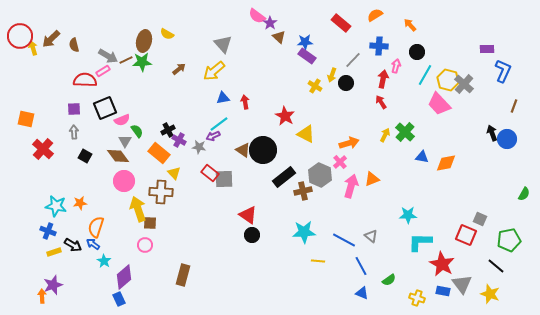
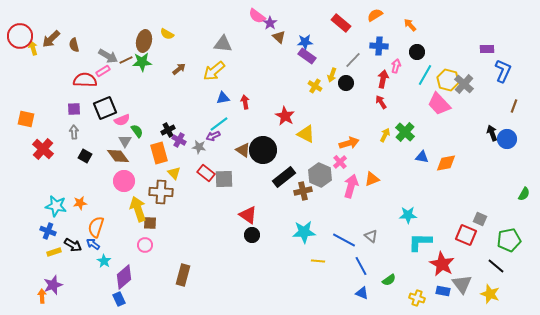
gray triangle at (223, 44): rotated 42 degrees counterclockwise
orange rectangle at (159, 153): rotated 35 degrees clockwise
red rectangle at (210, 173): moved 4 px left
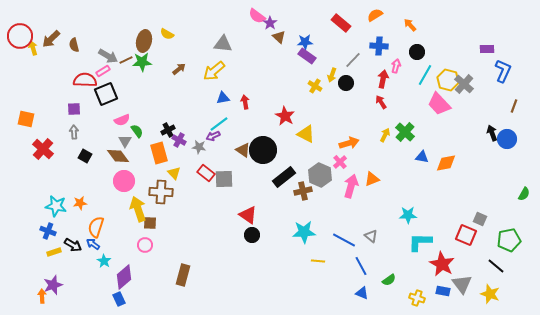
black square at (105, 108): moved 1 px right, 14 px up
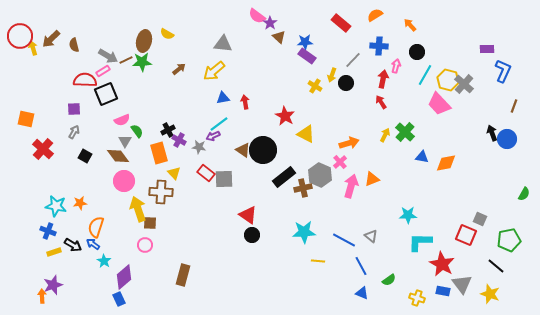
gray arrow at (74, 132): rotated 32 degrees clockwise
brown cross at (303, 191): moved 3 px up
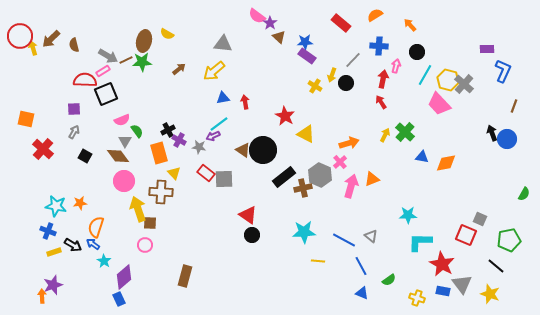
brown rectangle at (183, 275): moved 2 px right, 1 px down
